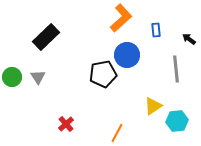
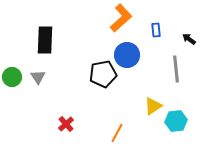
black rectangle: moved 1 px left, 3 px down; rotated 44 degrees counterclockwise
cyan hexagon: moved 1 px left
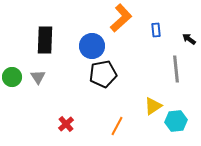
blue circle: moved 35 px left, 9 px up
orange line: moved 7 px up
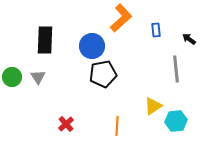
orange line: rotated 24 degrees counterclockwise
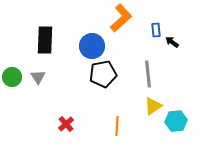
black arrow: moved 17 px left, 3 px down
gray line: moved 28 px left, 5 px down
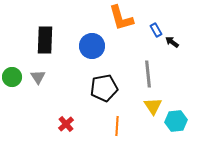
orange L-shape: rotated 116 degrees clockwise
blue rectangle: rotated 24 degrees counterclockwise
black pentagon: moved 1 px right, 14 px down
yellow triangle: rotated 30 degrees counterclockwise
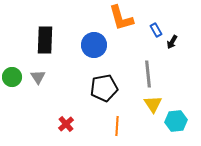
black arrow: rotated 96 degrees counterclockwise
blue circle: moved 2 px right, 1 px up
yellow triangle: moved 2 px up
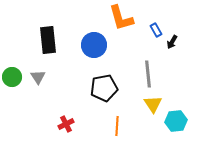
black rectangle: moved 3 px right; rotated 8 degrees counterclockwise
red cross: rotated 14 degrees clockwise
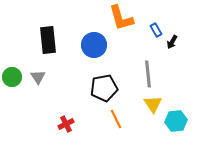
orange line: moved 1 px left, 7 px up; rotated 30 degrees counterclockwise
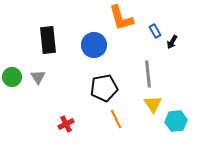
blue rectangle: moved 1 px left, 1 px down
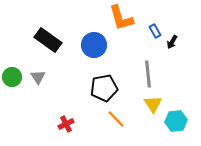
black rectangle: rotated 48 degrees counterclockwise
orange line: rotated 18 degrees counterclockwise
